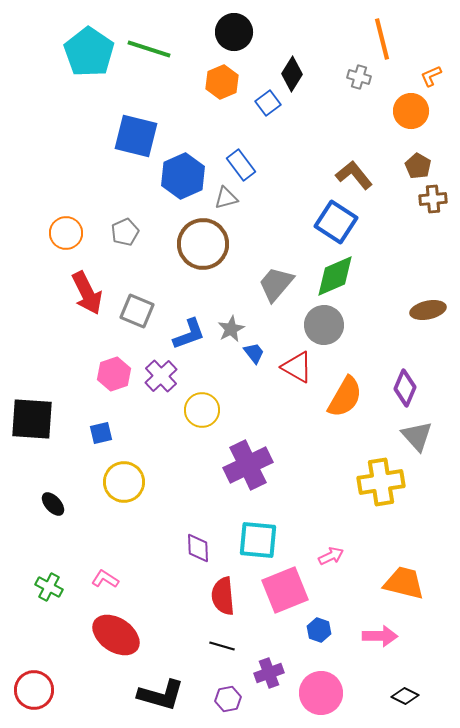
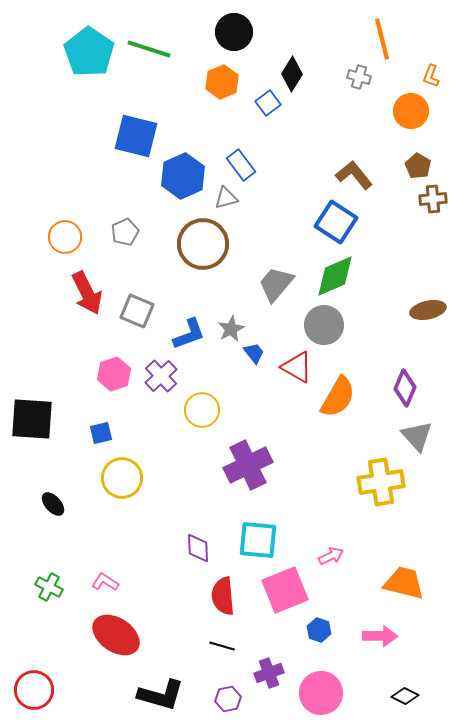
orange L-shape at (431, 76): rotated 45 degrees counterclockwise
orange circle at (66, 233): moved 1 px left, 4 px down
orange semicircle at (345, 397): moved 7 px left
yellow circle at (124, 482): moved 2 px left, 4 px up
pink L-shape at (105, 579): moved 3 px down
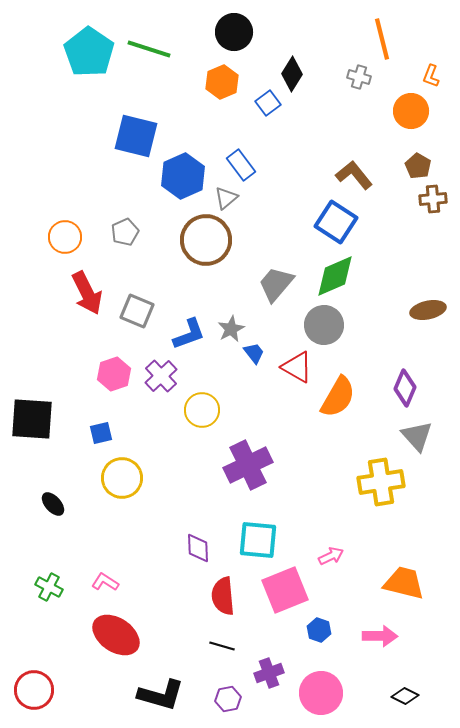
gray triangle at (226, 198): rotated 25 degrees counterclockwise
brown circle at (203, 244): moved 3 px right, 4 px up
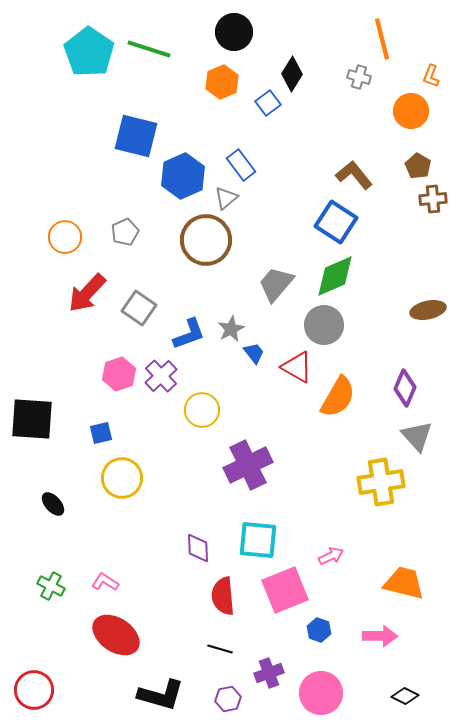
red arrow at (87, 293): rotated 69 degrees clockwise
gray square at (137, 311): moved 2 px right, 3 px up; rotated 12 degrees clockwise
pink hexagon at (114, 374): moved 5 px right
green cross at (49, 587): moved 2 px right, 1 px up
black line at (222, 646): moved 2 px left, 3 px down
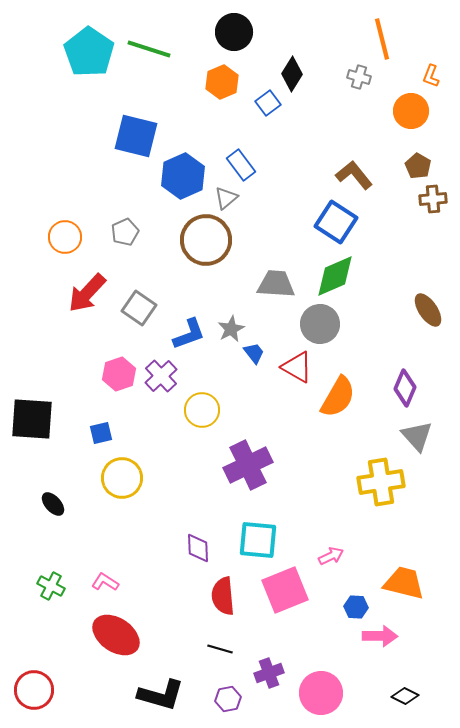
gray trapezoid at (276, 284): rotated 54 degrees clockwise
brown ellipse at (428, 310): rotated 68 degrees clockwise
gray circle at (324, 325): moved 4 px left, 1 px up
blue hexagon at (319, 630): moved 37 px right, 23 px up; rotated 15 degrees counterclockwise
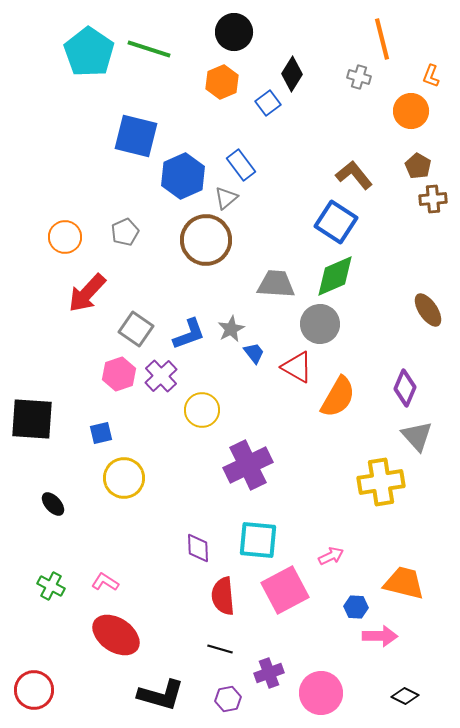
gray square at (139, 308): moved 3 px left, 21 px down
yellow circle at (122, 478): moved 2 px right
pink square at (285, 590): rotated 6 degrees counterclockwise
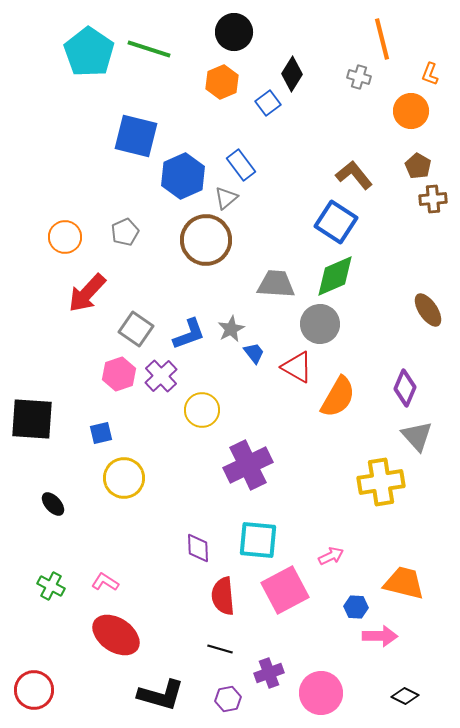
orange L-shape at (431, 76): moved 1 px left, 2 px up
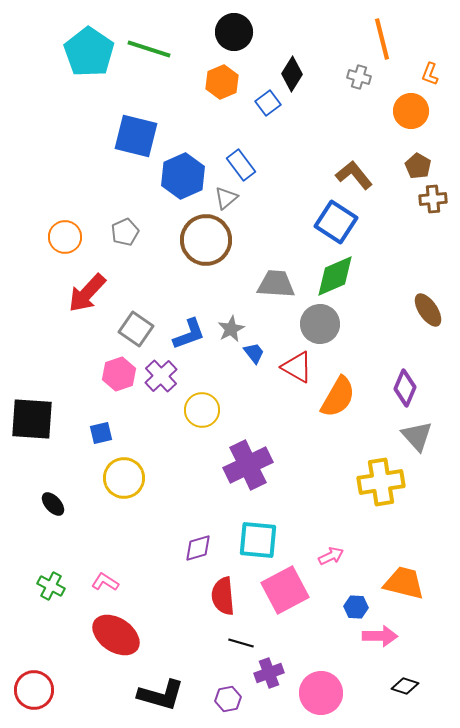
purple diamond at (198, 548): rotated 76 degrees clockwise
black line at (220, 649): moved 21 px right, 6 px up
black diamond at (405, 696): moved 10 px up; rotated 8 degrees counterclockwise
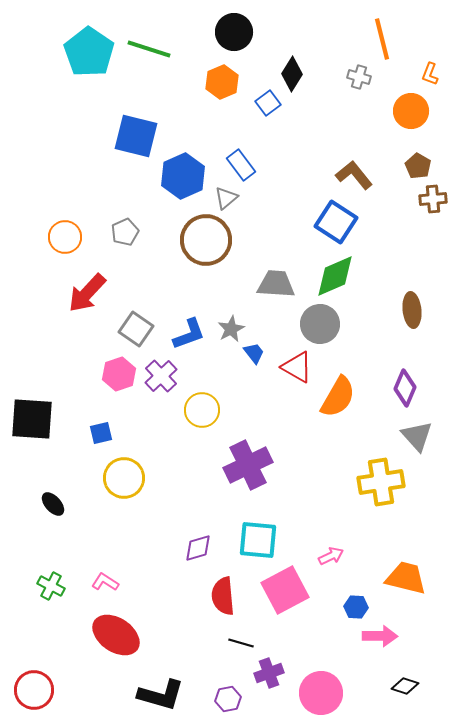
brown ellipse at (428, 310): moved 16 px left; rotated 28 degrees clockwise
orange trapezoid at (404, 583): moved 2 px right, 5 px up
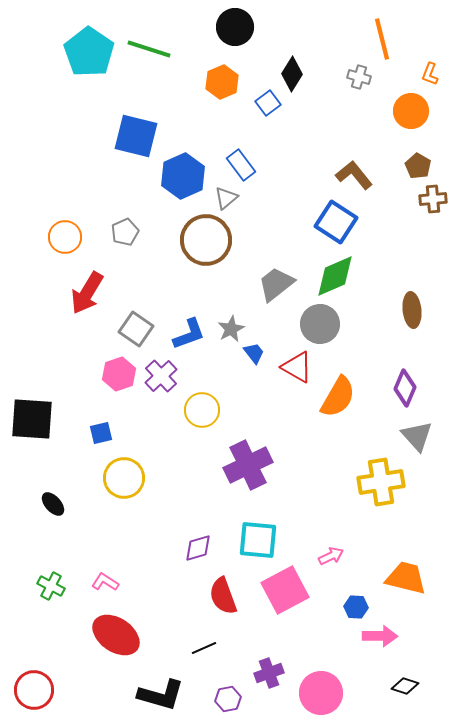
black circle at (234, 32): moved 1 px right, 5 px up
gray trapezoid at (276, 284): rotated 42 degrees counterclockwise
red arrow at (87, 293): rotated 12 degrees counterclockwise
red semicircle at (223, 596): rotated 15 degrees counterclockwise
black line at (241, 643): moved 37 px left, 5 px down; rotated 40 degrees counterclockwise
